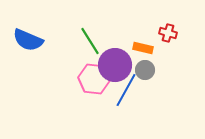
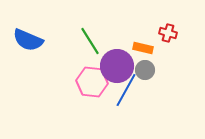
purple circle: moved 2 px right, 1 px down
pink hexagon: moved 2 px left, 3 px down
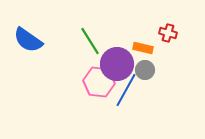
blue semicircle: rotated 12 degrees clockwise
purple circle: moved 2 px up
pink hexagon: moved 7 px right
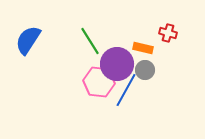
blue semicircle: rotated 88 degrees clockwise
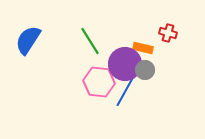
purple circle: moved 8 px right
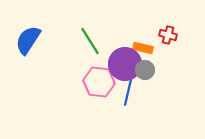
red cross: moved 2 px down
blue line: moved 3 px right, 2 px up; rotated 16 degrees counterclockwise
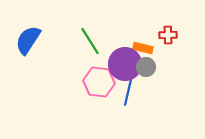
red cross: rotated 18 degrees counterclockwise
gray circle: moved 1 px right, 3 px up
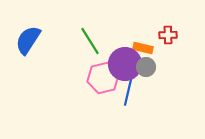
pink hexagon: moved 4 px right, 4 px up; rotated 20 degrees counterclockwise
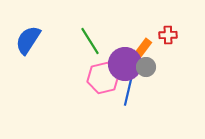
orange rectangle: rotated 66 degrees counterclockwise
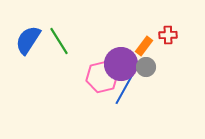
green line: moved 31 px left
orange rectangle: moved 1 px right, 2 px up
purple circle: moved 4 px left
pink hexagon: moved 1 px left, 1 px up
blue line: moved 4 px left; rotated 16 degrees clockwise
